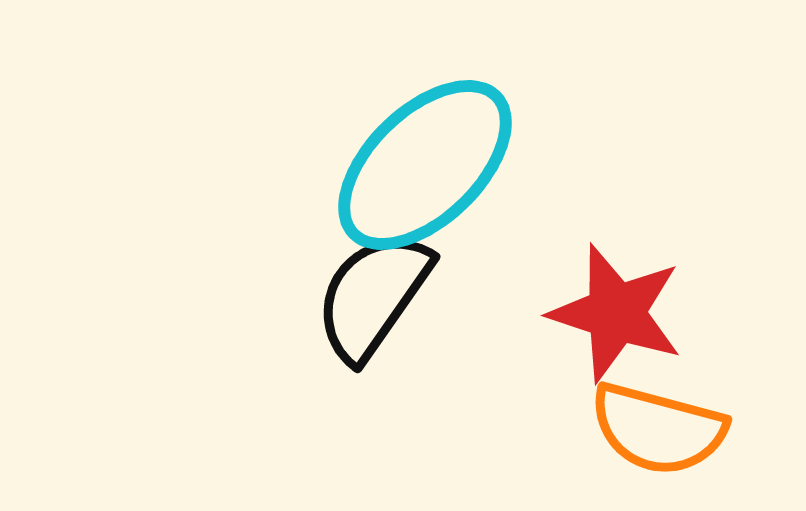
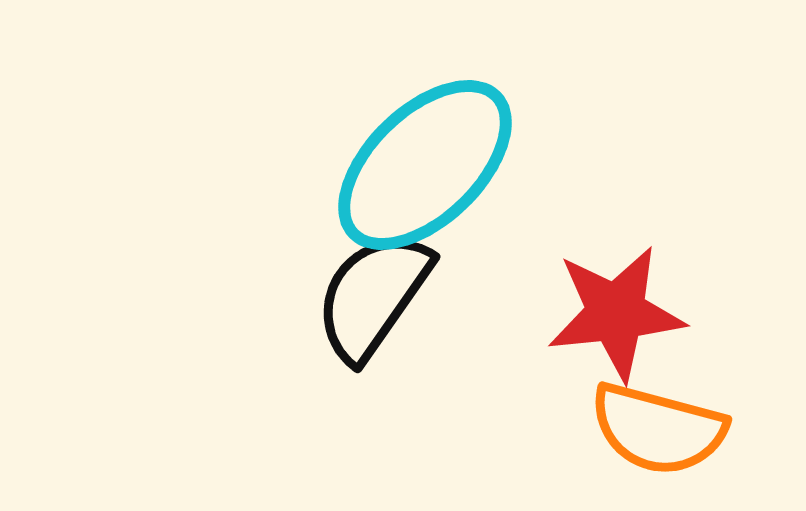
red star: rotated 24 degrees counterclockwise
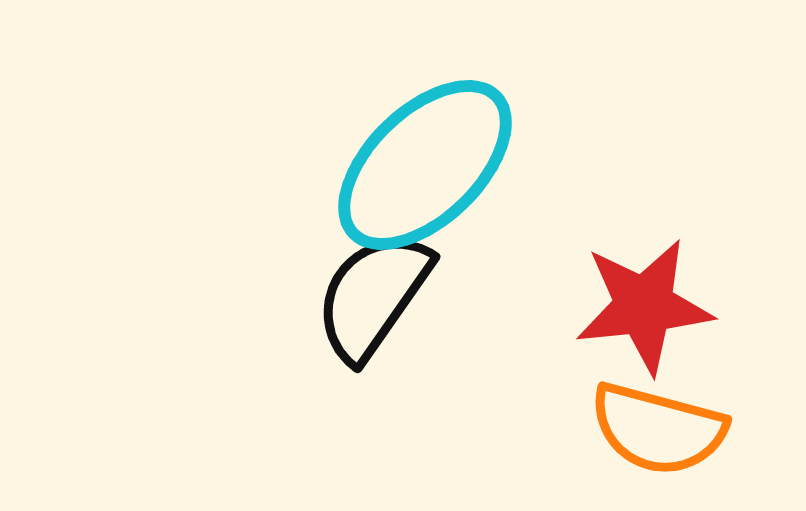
red star: moved 28 px right, 7 px up
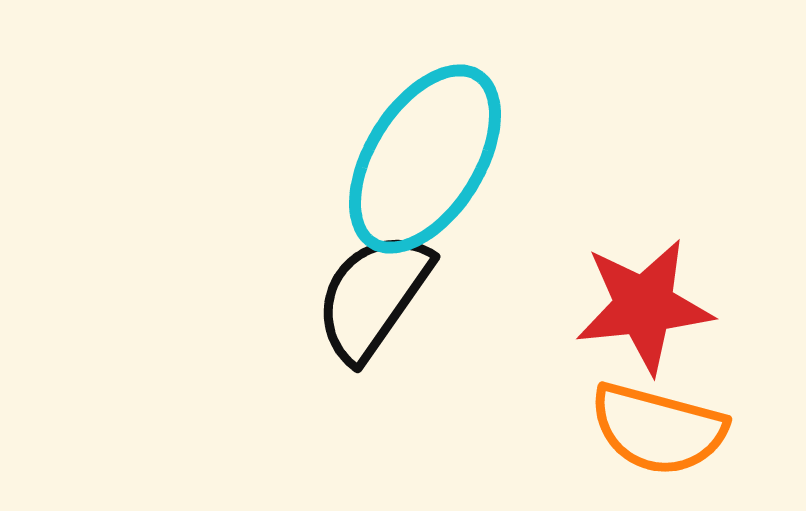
cyan ellipse: moved 6 px up; rotated 14 degrees counterclockwise
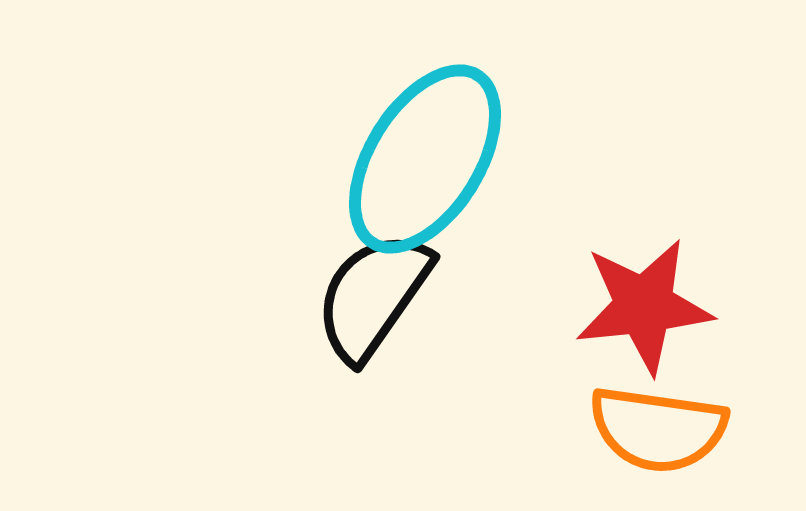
orange semicircle: rotated 7 degrees counterclockwise
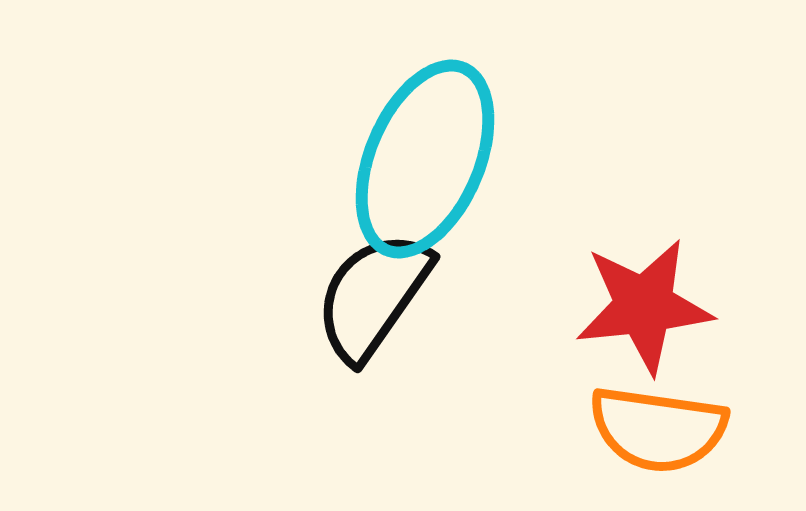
cyan ellipse: rotated 9 degrees counterclockwise
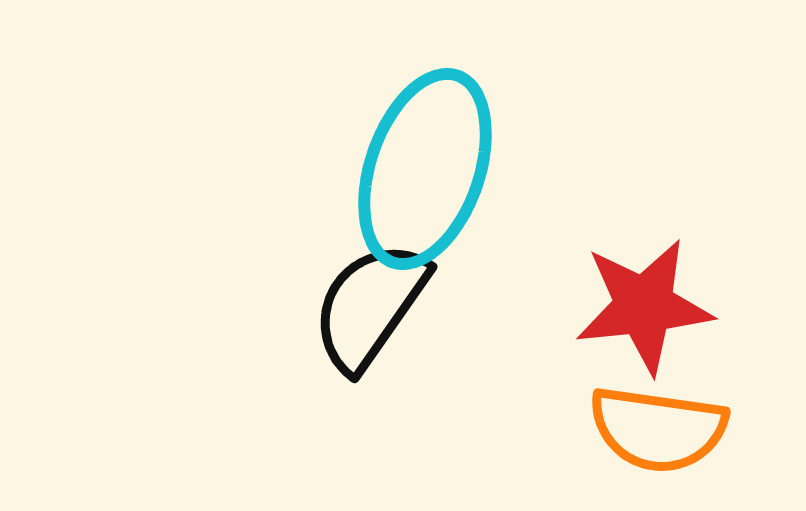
cyan ellipse: moved 10 px down; rotated 4 degrees counterclockwise
black semicircle: moved 3 px left, 10 px down
